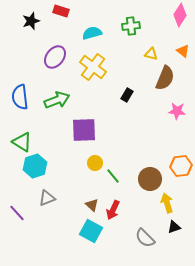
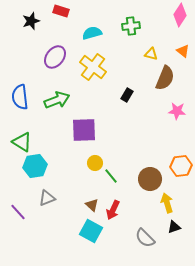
cyan hexagon: rotated 10 degrees clockwise
green line: moved 2 px left
purple line: moved 1 px right, 1 px up
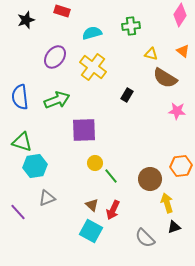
red rectangle: moved 1 px right
black star: moved 5 px left, 1 px up
brown semicircle: rotated 100 degrees clockwise
green triangle: rotated 15 degrees counterclockwise
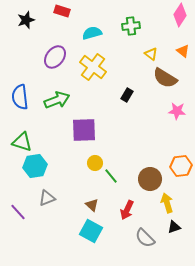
yellow triangle: rotated 24 degrees clockwise
red arrow: moved 14 px right
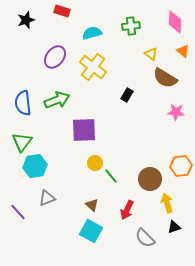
pink diamond: moved 5 px left, 7 px down; rotated 30 degrees counterclockwise
blue semicircle: moved 3 px right, 6 px down
pink star: moved 1 px left, 1 px down
green triangle: rotated 50 degrees clockwise
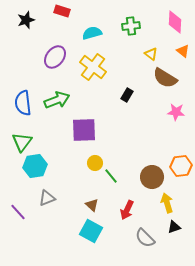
brown circle: moved 2 px right, 2 px up
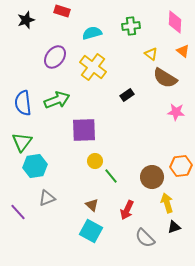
black rectangle: rotated 24 degrees clockwise
yellow circle: moved 2 px up
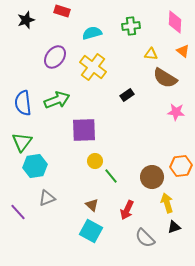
yellow triangle: rotated 32 degrees counterclockwise
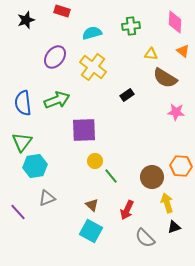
orange hexagon: rotated 10 degrees clockwise
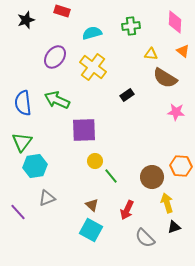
green arrow: rotated 135 degrees counterclockwise
cyan square: moved 1 px up
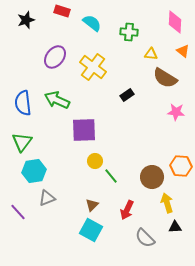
green cross: moved 2 px left, 6 px down; rotated 12 degrees clockwise
cyan semicircle: moved 10 px up; rotated 54 degrees clockwise
cyan hexagon: moved 1 px left, 5 px down
brown triangle: rotated 32 degrees clockwise
black triangle: moved 1 px right; rotated 16 degrees clockwise
